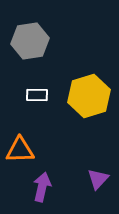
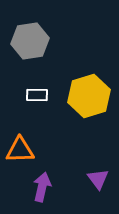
purple triangle: rotated 20 degrees counterclockwise
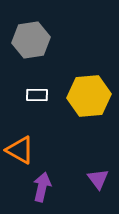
gray hexagon: moved 1 px right, 1 px up
yellow hexagon: rotated 12 degrees clockwise
orange triangle: rotated 32 degrees clockwise
